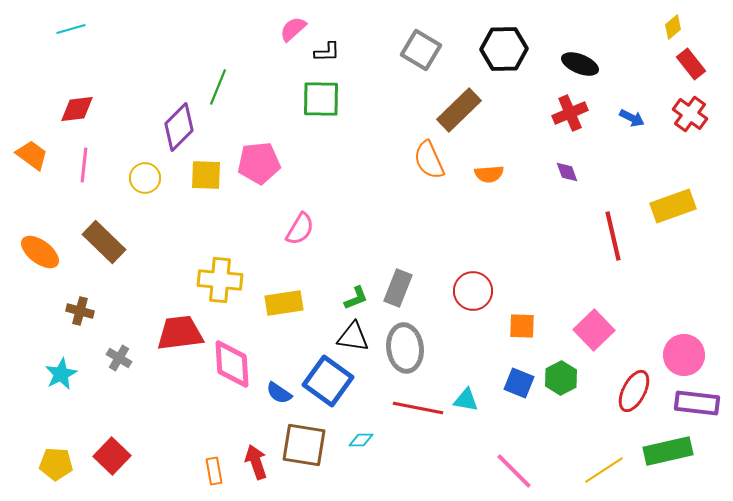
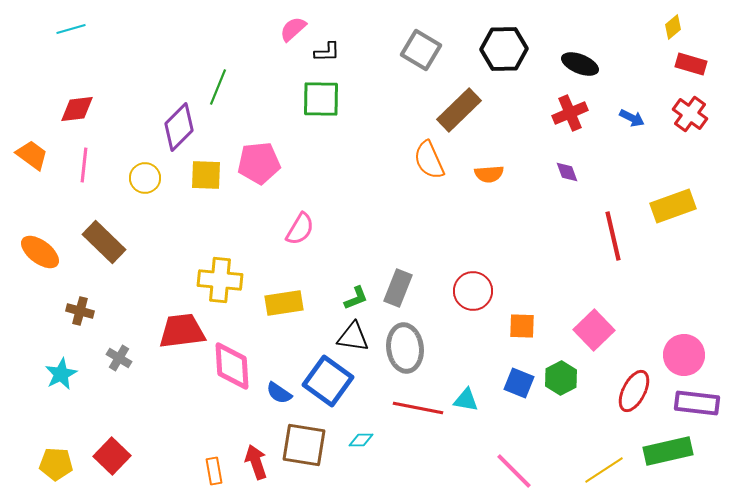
red rectangle at (691, 64): rotated 36 degrees counterclockwise
red trapezoid at (180, 333): moved 2 px right, 2 px up
pink diamond at (232, 364): moved 2 px down
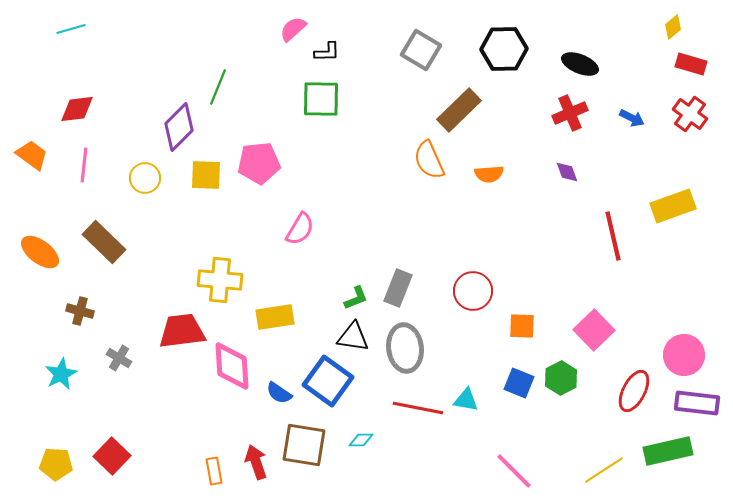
yellow rectangle at (284, 303): moved 9 px left, 14 px down
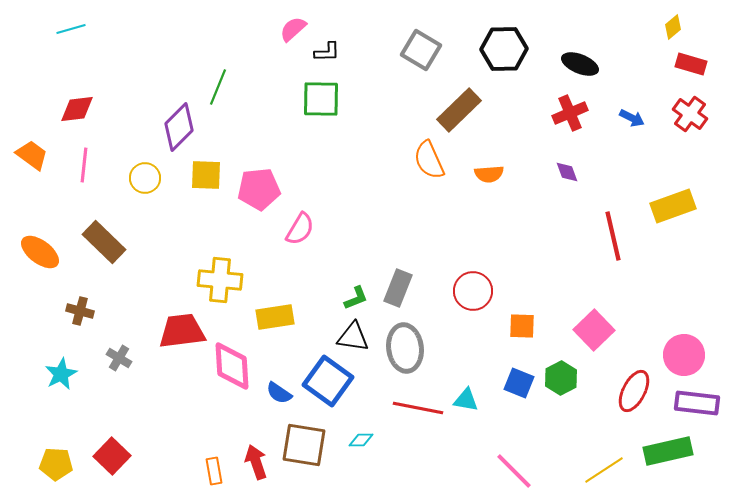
pink pentagon at (259, 163): moved 26 px down
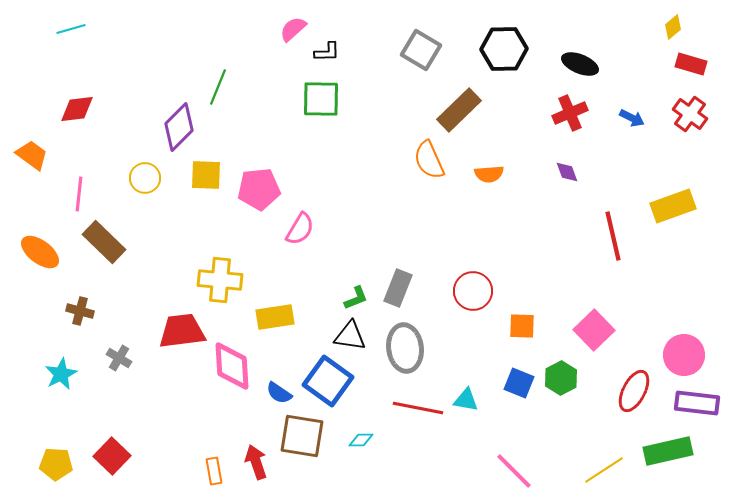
pink line at (84, 165): moved 5 px left, 29 px down
black triangle at (353, 337): moved 3 px left, 1 px up
brown square at (304, 445): moved 2 px left, 9 px up
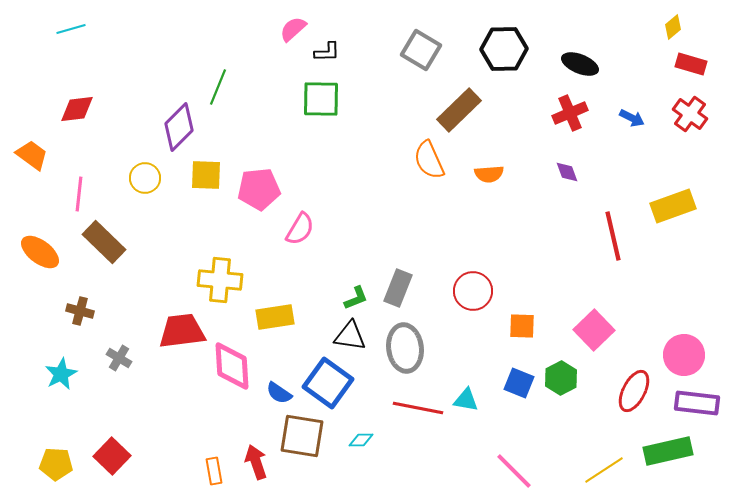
blue square at (328, 381): moved 2 px down
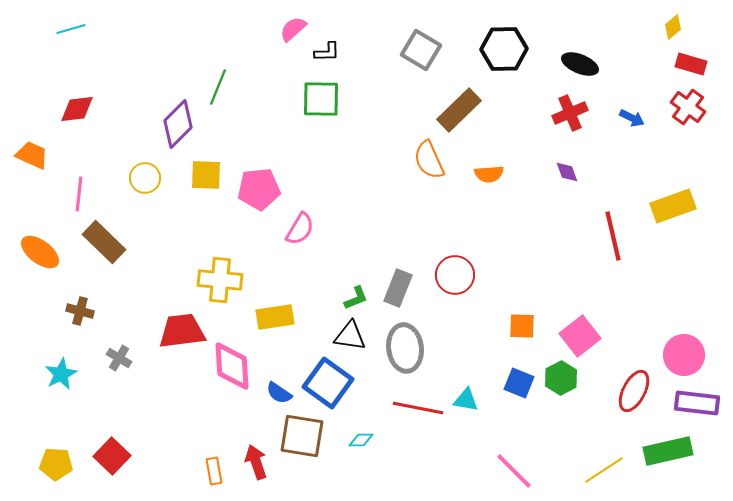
red cross at (690, 114): moved 2 px left, 7 px up
purple diamond at (179, 127): moved 1 px left, 3 px up
orange trapezoid at (32, 155): rotated 12 degrees counterclockwise
red circle at (473, 291): moved 18 px left, 16 px up
pink square at (594, 330): moved 14 px left, 6 px down; rotated 6 degrees clockwise
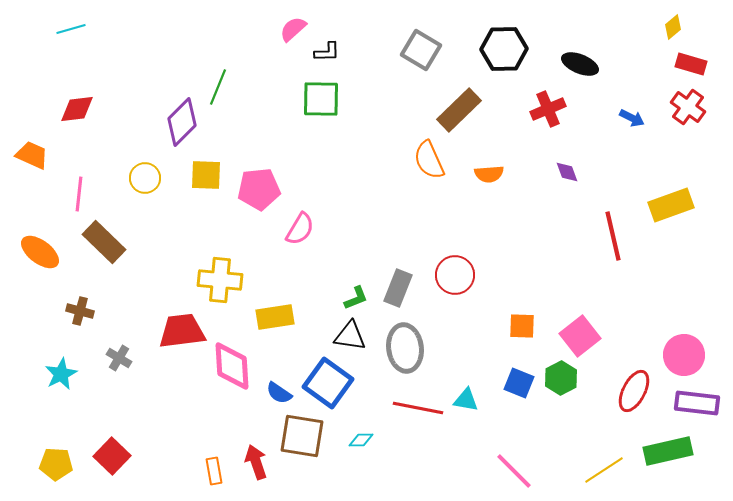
red cross at (570, 113): moved 22 px left, 4 px up
purple diamond at (178, 124): moved 4 px right, 2 px up
yellow rectangle at (673, 206): moved 2 px left, 1 px up
